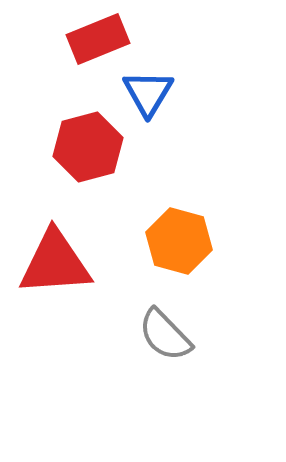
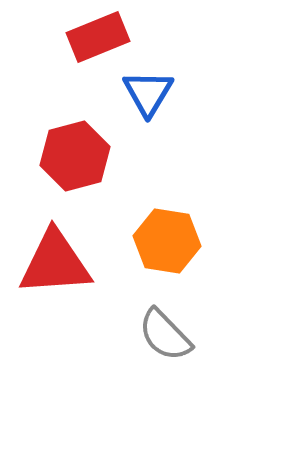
red rectangle: moved 2 px up
red hexagon: moved 13 px left, 9 px down
orange hexagon: moved 12 px left; rotated 6 degrees counterclockwise
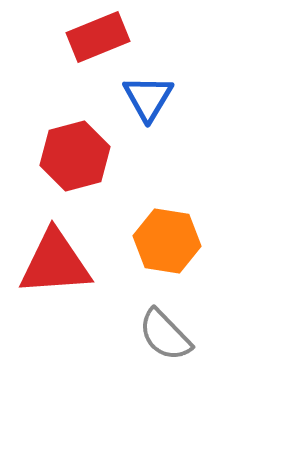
blue triangle: moved 5 px down
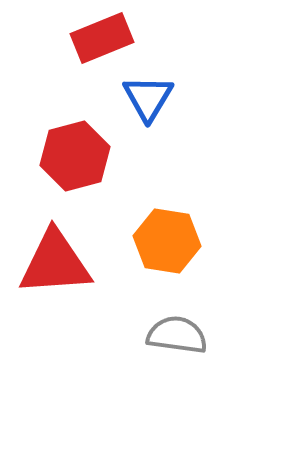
red rectangle: moved 4 px right, 1 px down
gray semicircle: moved 12 px right; rotated 142 degrees clockwise
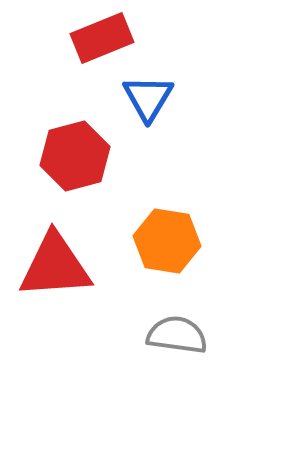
red triangle: moved 3 px down
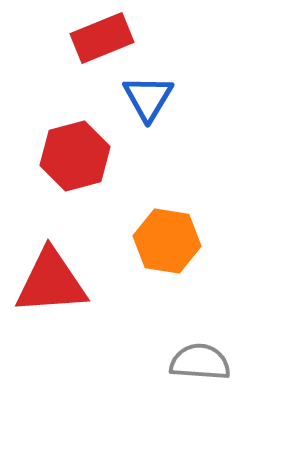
red triangle: moved 4 px left, 16 px down
gray semicircle: moved 23 px right, 27 px down; rotated 4 degrees counterclockwise
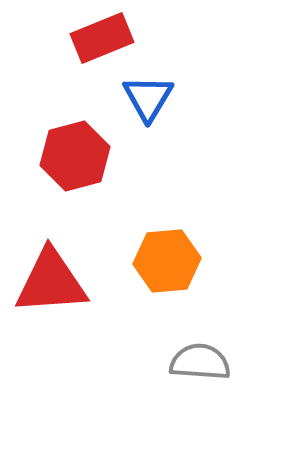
orange hexagon: moved 20 px down; rotated 14 degrees counterclockwise
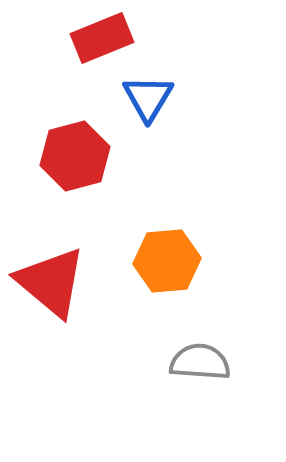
red triangle: rotated 44 degrees clockwise
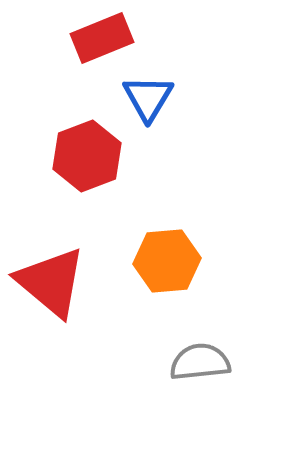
red hexagon: moved 12 px right; rotated 6 degrees counterclockwise
gray semicircle: rotated 10 degrees counterclockwise
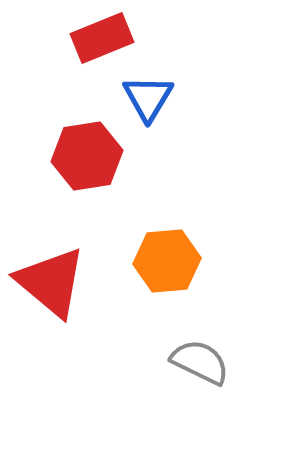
red hexagon: rotated 12 degrees clockwise
gray semicircle: rotated 32 degrees clockwise
